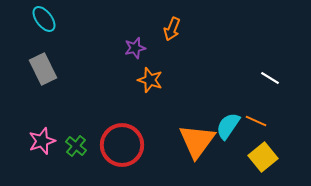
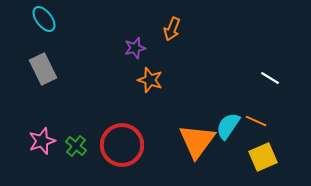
yellow square: rotated 16 degrees clockwise
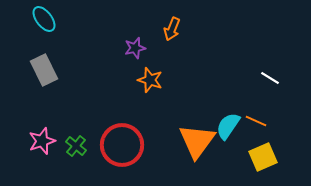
gray rectangle: moved 1 px right, 1 px down
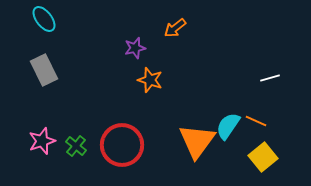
orange arrow: moved 3 px right, 1 px up; rotated 30 degrees clockwise
white line: rotated 48 degrees counterclockwise
yellow square: rotated 16 degrees counterclockwise
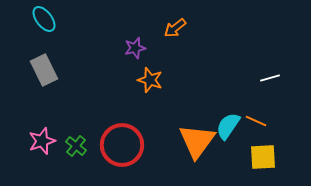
yellow square: rotated 36 degrees clockwise
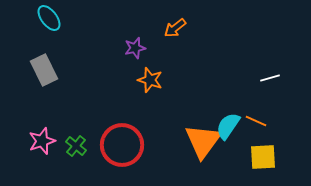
cyan ellipse: moved 5 px right, 1 px up
orange triangle: moved 6 px right
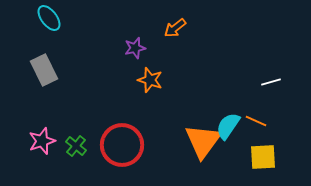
white line: moved 1 px right, 4 px down
